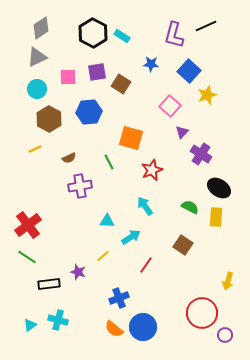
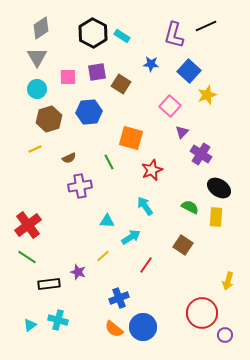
gray triangle at (37, 57): rotated 35 degrees counterclockwise
brown hexagon at (49, 119): rotated 15 degrees clockwise
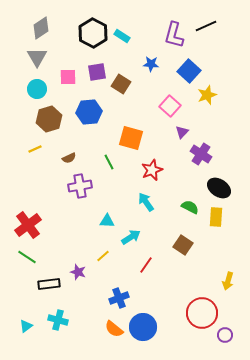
cyan arrow at (145, 206): moved 1 px right, 4 px up
cyan triangle at (30, 325): moved 4 px left, 1 px down
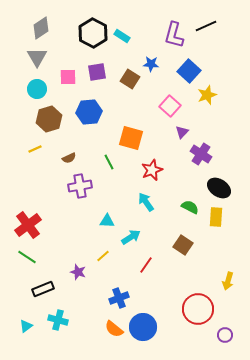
brown square at (121, 84): moved 9 px right, 5 px up
black rectangle at (49, 284): moved 6 px left, 5 px down; rotated 15 degrees counterclockwise
red circle at (202, 313): moved 4 px left, 4 px up
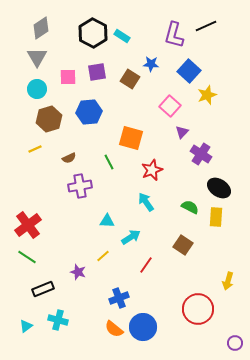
purple circle at (225, 335): moved 10 px right, 8 px down
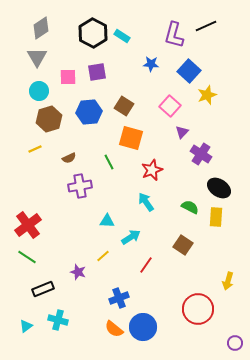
brown square at (130, 79): moved 6 px left, 27 px down
cyan circle at (37, 89): moved 2 px right, 2 px down
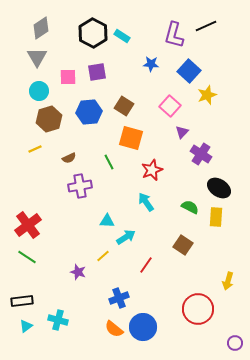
cyan arrow at (131, 237): moved 5 px left
black rectangle at (43, 289): moved 21 px left, 12 px down; rotated 15 degrees clockwise
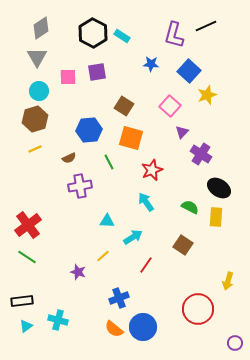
blue hexagon at (89, 112): moved 18 px down
brown hexagon at (49, 119): moved 14 px left
cyan arrow at (126, 237): moved 7 px right
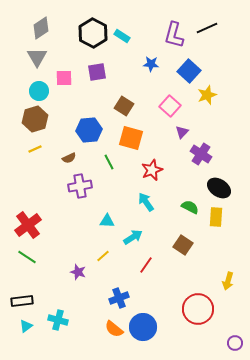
black line at (206, 26): moved 1 px right, 2 px down
pink square at (68, 77): moved 4 px left, 1 px down
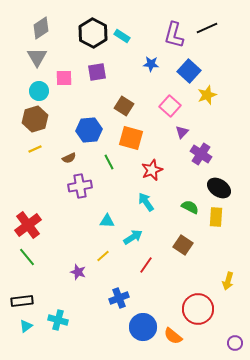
green line at (27, 257): rotated 18 degrees clockwise
orange semicircle at (114, 329): moved 59 px right, 7 px down
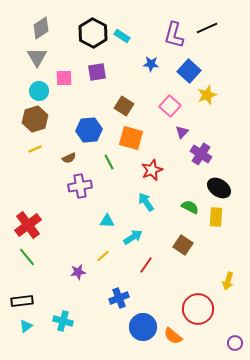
purple star at (78, 272): rotated 28 degrees counterclockwise
cyan cross at (58, 320): moved 5 px right, 1 px down
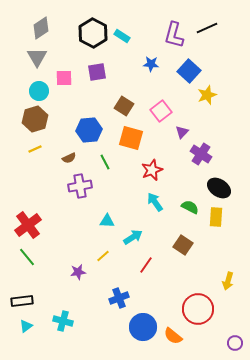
pink square at (170, 106): moved 9 px left, 5 px down; rotated 10 degrees clockwise
green line at (109, 162): moved 4 px left
cyan arrow at (146, 202): moved 9 px right
